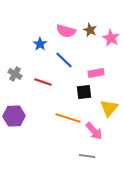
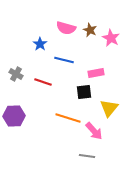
pink semicircle: moved 3 px up
blue line: rotated 30 degrees counterclockwise
gray cross: moved 1 px right
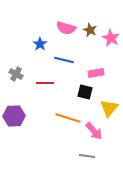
red line: moved 2 px right, 1 px down; rotated 18 degrees counterclockwise
black square: moved 1 px right; rotated 21 degrees clockwise
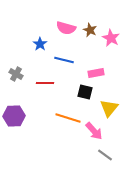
gray line: moved 18 px right, 1 px up; rotated 28 degrees clockwise
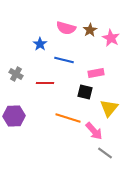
brown star: rotated 16 degrees clockwise
gray line: moved 2 px up
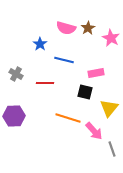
brown star: moved 2 px left, 2 px up
gray line: moved 7 px right, 4 px up; rotated 35 degrees clockwise
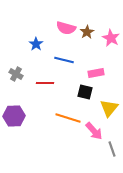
brown star: moved 1 px left, 4 px down
blue star: moved 4 px left
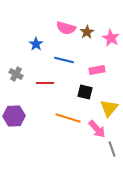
pink rectangle: moved 1 px right, 3 px up
pink arrow: moved 3 px right, 2 px up
